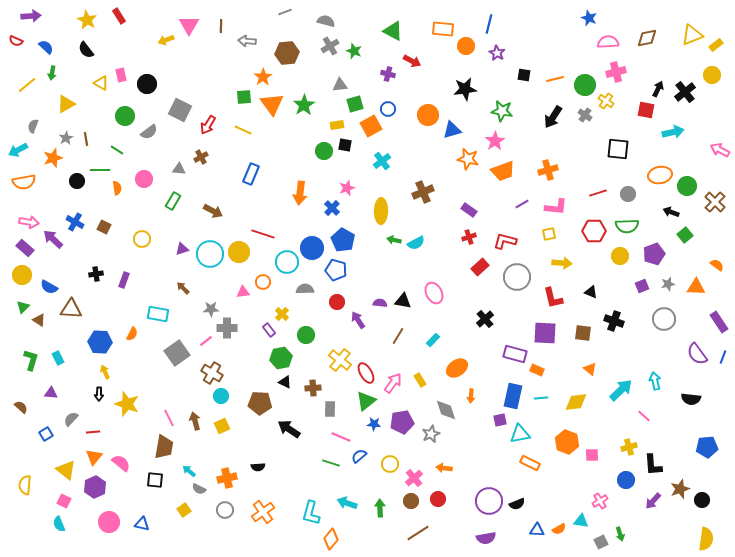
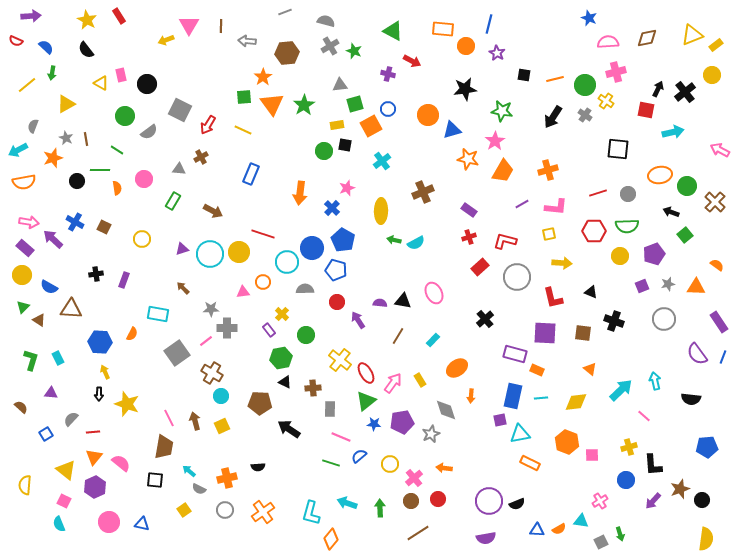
gray star at (66, 138): rotated 16 degrees counterclockwise
orange trapezoid at (503, 171): rotated 40 degrees counterclockwise
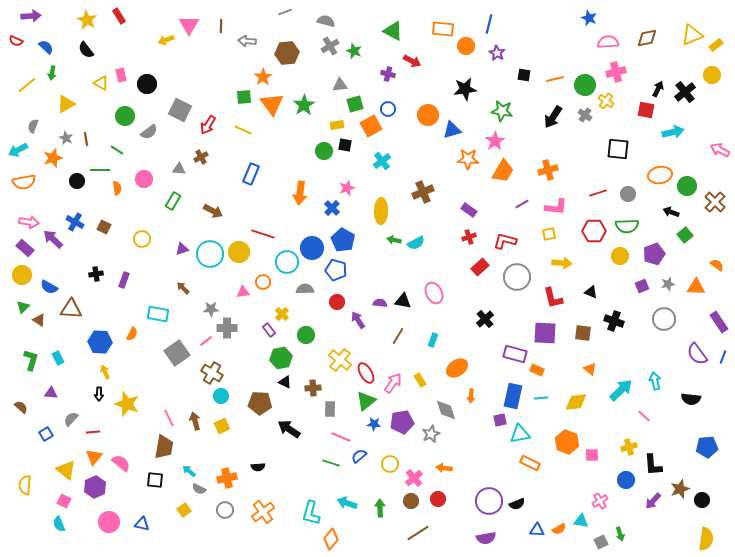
orange star at (468, 159): rotated 10 degrees counterclockwise
cyan rectangle at (433, 340): rotated 24 degrees counterclockwise
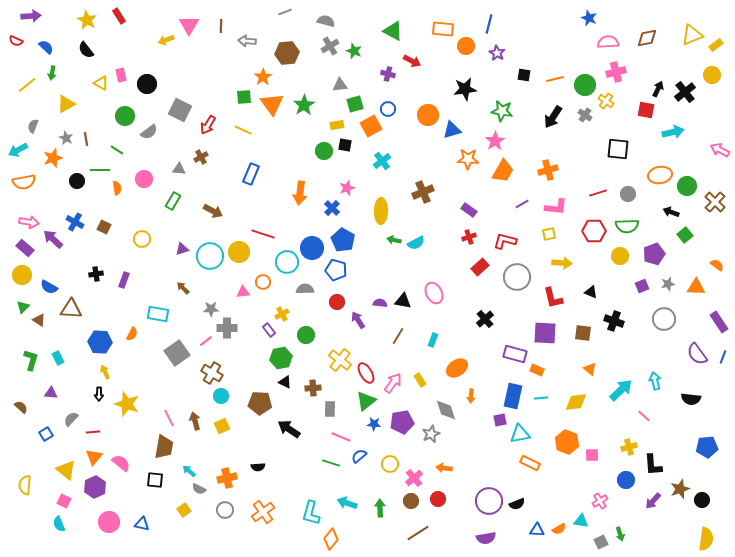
cyan circle at (210, 254): moved 2 px down
yellow cross at (282, 314): rotated 16 degrees clockwise
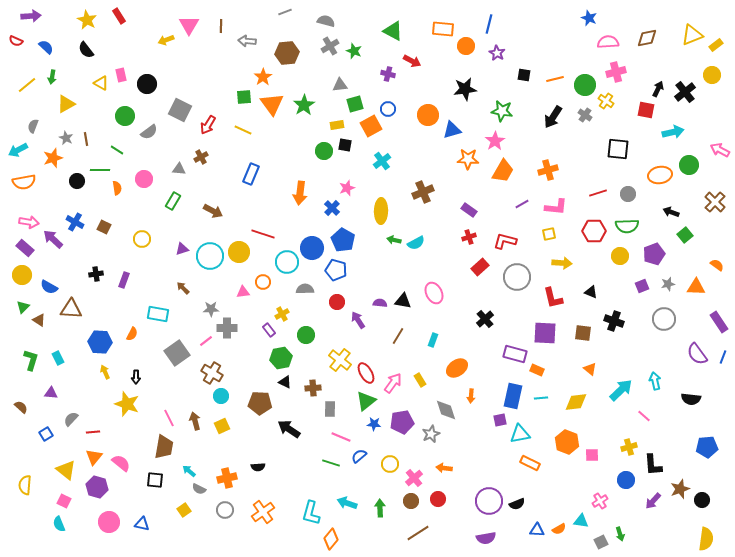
green arrow at (52, 73): moved 4 px down
green circle at (687, 186): moved 2 px right, 21 px up
black arrow at (99, 394): moved 37 px right, 17 px up
purple hexagon at (95, 487): moved 2 px right; rotated 20 degrees counterclockwise
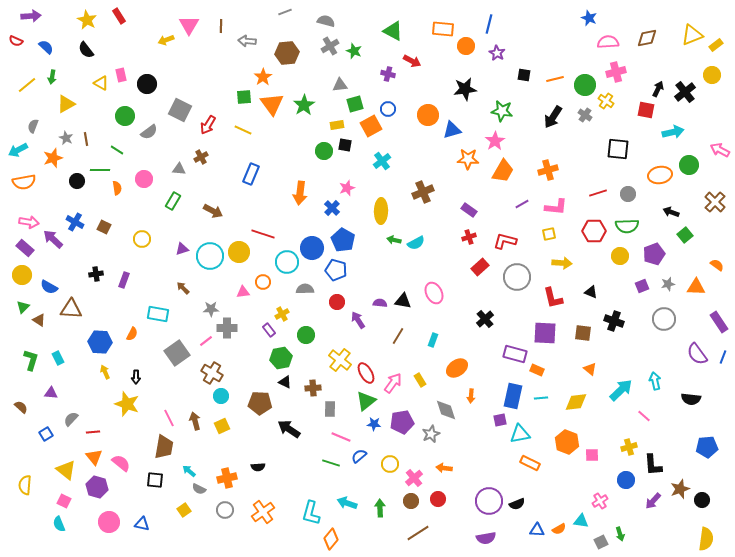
orange triangle at (94, 457): rotated 18 degrees counterclockwise
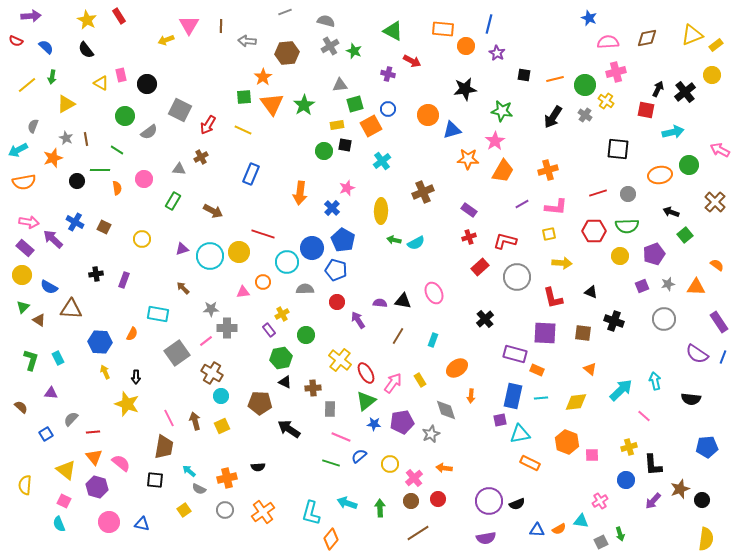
purple semicircle at (697, 354): rotated 20 degrees counterclockwise
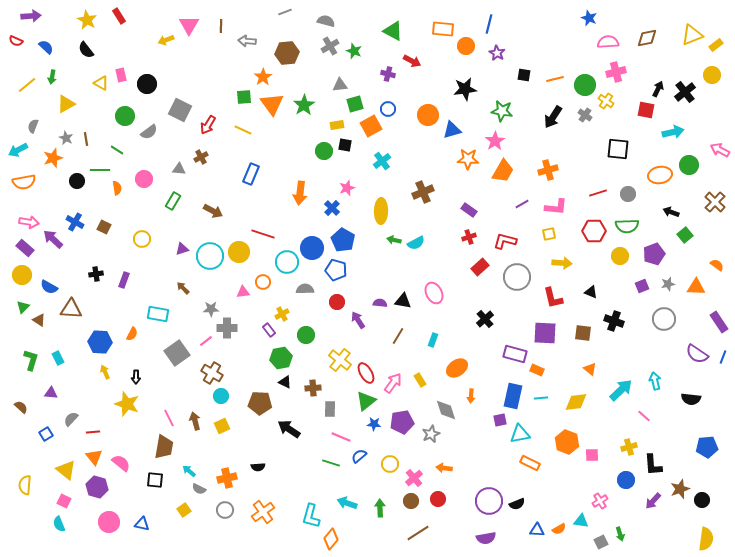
cyan L-shape at (311, 513): moved 3 px down
